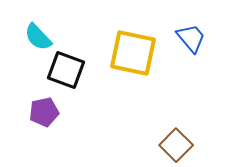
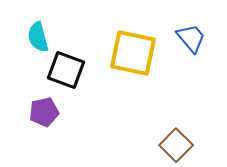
cyan semicircle: rotated 28 degrees clockwise
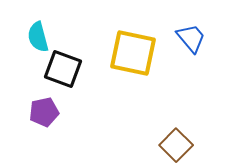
black square: moved 3 px left, 1 px up
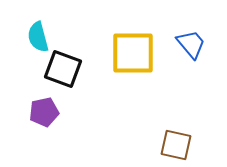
blue trapezoid: moved 6 px down
yellow square: rotated 12 degrees counterclockwise
brown square: rotated 32 degrees counterclockwise
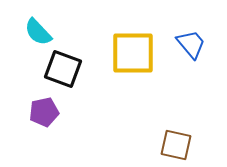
cyan semicircle: moved 5 px up; rotated 28 degrees counterclockwise
